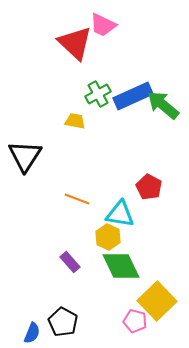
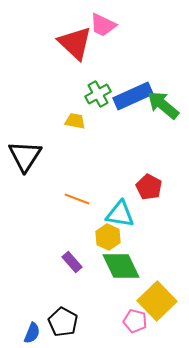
purple rectangle: moved 2 px right
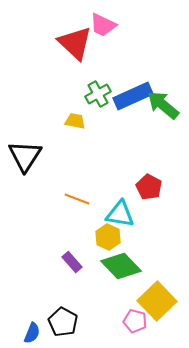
green diamond: rotated 18 degrees counterclockwise
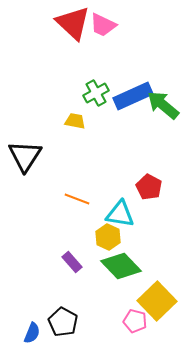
red triangle: moved 2 px left, 20 px up
green cross: moved 2 px left, 1 px up
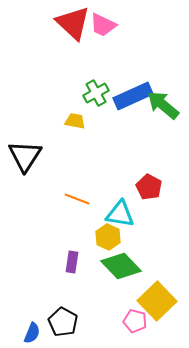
purple rectangle: rotated 50 degrees clockwise
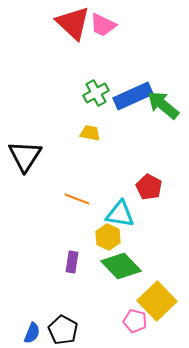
yellow trapezoid: moved 15 px right, 12 px down
black pentagon: moved 8 px down
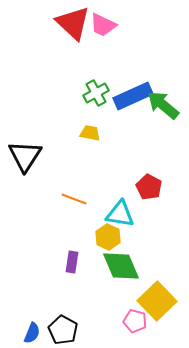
orange line: moved 3 px left
green diamond: rotated 21 degrees clockwise
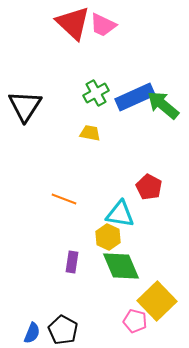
blue rectangle: moved 2 px right, 1 px down
black triangle: moved 50 px up
orange line: moved 10 px left
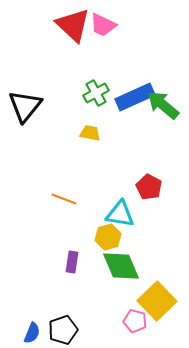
red triangle: moved 2 px down
black triangle: rotated 6 degrees clockwise
yellow hexagon: rotated 20 degrees clockwise
black pentagon: rotated 24 degrees clockwise
